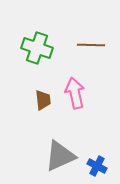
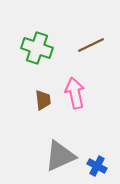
brown line: rotated 28 degrees counterclockwise
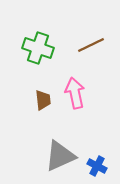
green cross: moved 1 px right
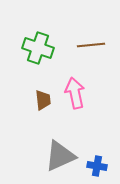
brown line: rotated 20 degrees clockwise
blue cross: rotated 18 degrees counterclockwise
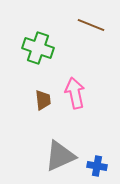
brown line: moved 20 px up; rotated 28 degrees clockwise
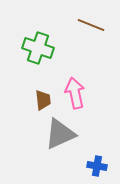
gray triangle: moved 22 px up
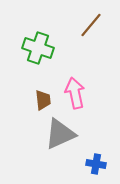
brown line: rotated 72 degrees counterclockwise
blue cross: moved 1 px left, 2 px up
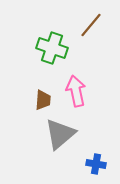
green cross: moved 14 px right
pink arrow: moved 1 px right, 2 px up
brown trapezoid: rotated 10 degrees clockwise
gray triangle: rotated 16 degrees counterclockwise
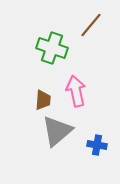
gray triangle: moved 3 px left, 3 px up
blue cross: moved 1 px right, 19 px up
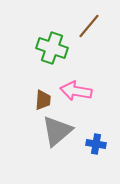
brown line: moved 2 px left, 1 px down
pink arrow: rotated 68 degrees counterclockwise
blue cross: moved 1 px left, 1 px up
